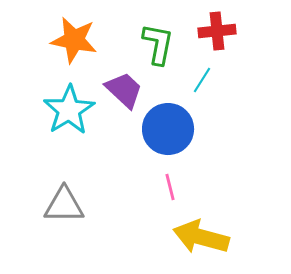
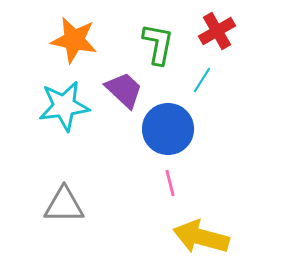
red cross: rotated 24 degrees counterclockwise
cyan star: moved 5 px left, 4 px up; rotated 24 degrees clockwise
pink line: moved 4 px up
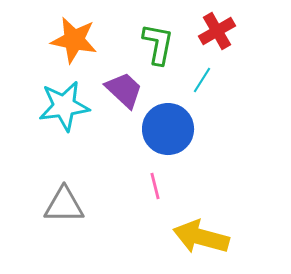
pink line: moved 15 px left, 3 px down
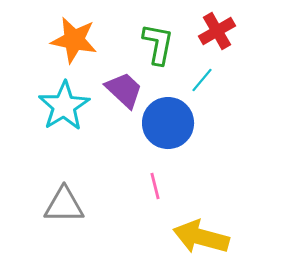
cyan line: rotated 8 degrees clockwise
cyan star: rotated 24 degrees counterclockwise
blue circle: moved 6 px up
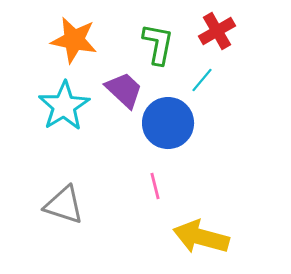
gray triangle: rotated 18 degrees clockwise
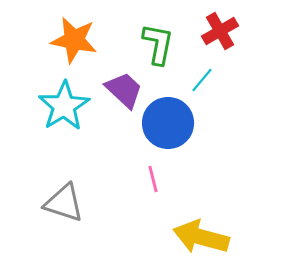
red cross: moved 3 px right
pink line: moved 2 px left, 7 px up
gray triangle: moved 2 px up
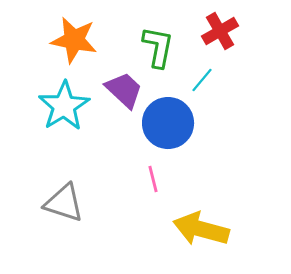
green L-shape: moved 3 px down
yellow arrow: moved 8 px up
